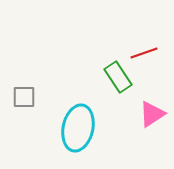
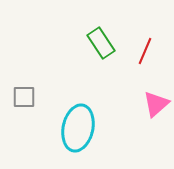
red line: moved 1 px right, 2 px up; rotated 48 degrees counterclockwise
green rectangle: moved 17 px left, 34 px up
pink triangle: moved 4 px right, 10 px up; rotated 8 degrees counterclockwise
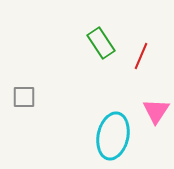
red line: moved 4 px left, 5 px down
pink triangle: moved 7 px down; rotated 16 degrees counterclockwise
cyan ellipse: moved 35 px right, 8 px down
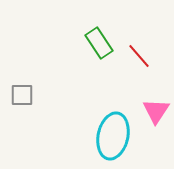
green rectangle: moved 2 px left
red line: moved 2 px left; rotated 64 degrees counterclockwise
gray square: moved 2 px left, 2 px up
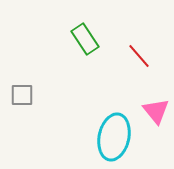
green rectangle: moved 14 px left, 4 px up
pink triangle: rotated 12 degrees counterclockwise
cyan ellipse: moved 1 px right, 1 px down
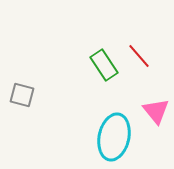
green rectangle: moved 19 px right, 26 px down
gray square: rotated 15 degrees clockwise
